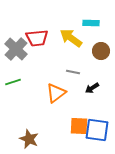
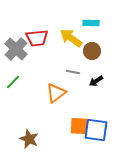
brown circle: moved 9 px left
green line: rotated 28 degrees counterclockwise
black arrow: moved 4 px right, 7 px up
blue square: moved 1 px left
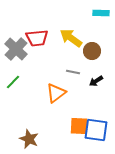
cyan rectangle: moved 10 px right, 10 px up
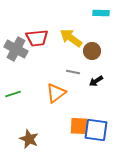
gray cross: rotated 15 degrees counterclockwise
green line: moved 12 px down; rotated 28 degrees clockwise
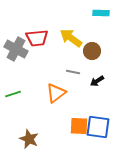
black arrow: moved 1 px right
blue square: moved 2 px right, 3 px up
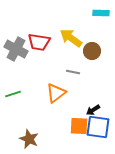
red trapezoid: moved 2 px right, 4 px down; rotated 15 degrees clockwise
black arrow: moved 4 px left, 29 px down
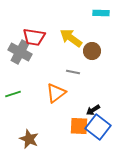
red trapezoid: moved 5 px left, 5 px up
gray cross: moved 4 px right, 3 px down
blue square: rotated 30 degrees clockwise
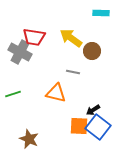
orange triangle: rotated 50 degrees clockwise
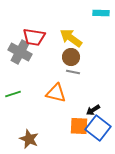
brown circle: moved 21 px left, 6 px down
blue square: moved 1 px down
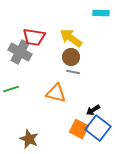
green line: moved 2 px left, 5 px up
orange square: moved 3 px down; rotated 24 degrees clockwise
